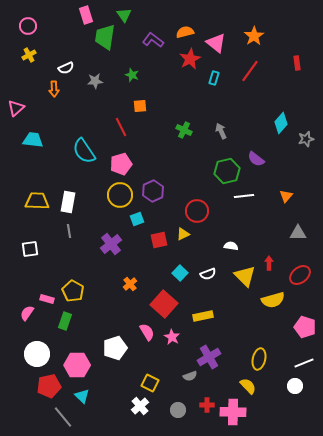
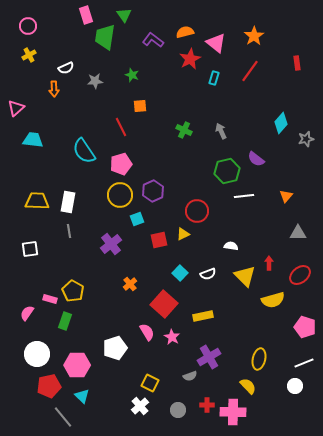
pink rectangle at (47, 299): moved 3 px right
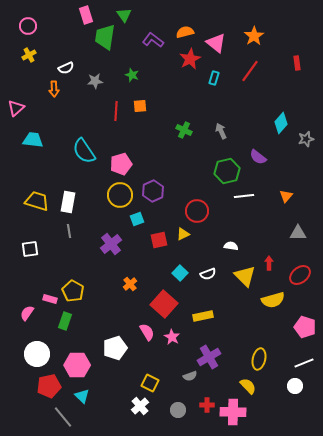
red line at (121, 127): moved 5 px left, 16 px up; rotated 30 degrees clockwise
purple semicircle at (256, 159): moved 2 px right, 2 px up
yellow trapezoid at (37, 201): rotated 15 degrees clockwise
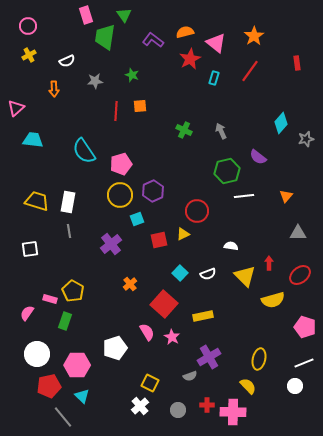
white semicircle at (66, 68): moved 1 px right, 7 px up
